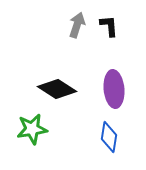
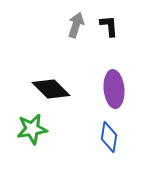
gray arrow: moved 1 px left
black diamond: moved 6 px left; rotated 12 degrees clockwise
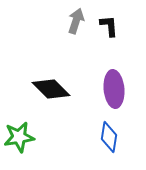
gray arrow: moved 4 px up
green star: moved 13 px left, 8 px down
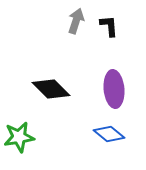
blue diamond: moved 3 px up; rotated 60 degrees counterclockwise
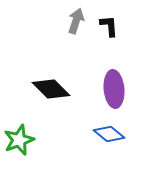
green star: moved 3 px down; rotated 12 degrees counterclockwise
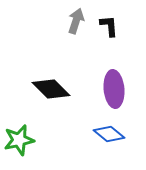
green star: rotated 8 degrees clockwise
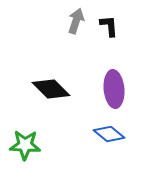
green star: moved 6 px right, 5 px down; rotated 16 degrees clockwise
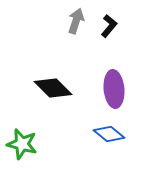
black L-shape: rotated 45 degrees clockwise
black diamond: moved 2 px right, 1 px up
green star: moved 3 px left, 1 px up; rotated 12 degrees clockwise
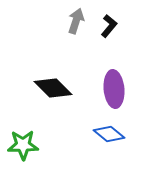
green star: moved 1 px right, 1 px down; rotated 16 degrees counterclockwise
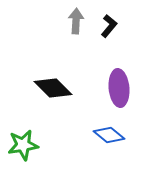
gray arrow: rotated 15 degrees counterclockwise
purple ellipse: moved 5 px right, 1 px up
blue diamond: moved 1 px down
green star: rotated 8 degrees counterclockwise
